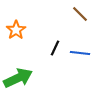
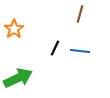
brown line: rotated 60 degrees clockwise
orange star: moved 2 px left, 1 px up
blue line: moved 2 px up
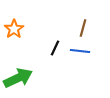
brown line: moved 3 px right, 14 px down
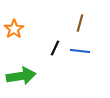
brown line: moved 3 px left, 5 px up
green arrow: moved 3 px right, 2 px up; rotated 16 degrees clockwise
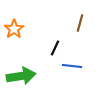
blue line: moved 8 px left, 15 px down
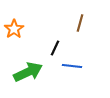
green arrow: moved 7 px right, 4 px up; rotated 16 degrees counterclockwise
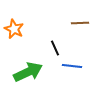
brown line: rotated 72 degrees clockwise
orange star: rotated 12 degrees counterclockwise
black line: rotated 49 degrees counterclockwise
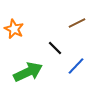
brown line: moved 3 px left; rotated 24 degrees counterclockwise
black line: rotated 21 degrees counterclockwise
blue line: moved 4 px right; rotated 54 degrees counterclockwise
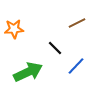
orange star: rotated 30 degrees counterclockwise
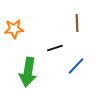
brown line: rotated 66 degrees counterclockwise
black line: rotated 63 degrees counterclockwise
green arrow: rotated 124 degrees clockwise
